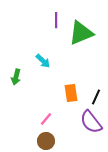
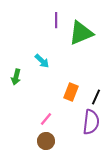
cyan arrow: moved 1 px left
orange rectangle: moved 1 px up; rotated 30 degrees clockwise
purple semicircle: rotated 135 degrees counterclockwise
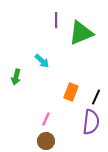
pink line: rotated 16 degrees counterclockwise
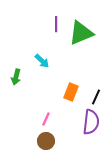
purple line: moved 4 px down
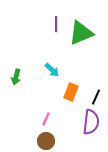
cyan arrow: moved 10 px right, 9 px down
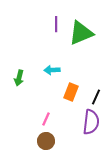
cyan arrow: rotated 133 degrees clockwise
green arrow: moved 3 px right, 1 px down
